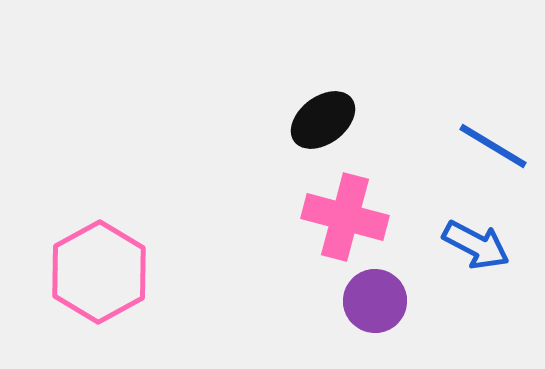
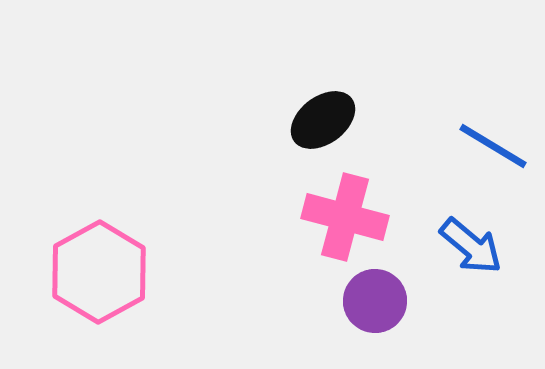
blue arrow: moved 5 px left, 1 px down; rotated 12 degrees clockwise
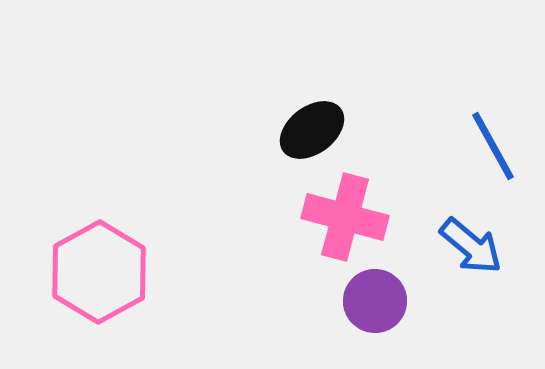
black ellipse: moved 11 px left, 10 px down
blue line: rotated 30 degrees clockwise
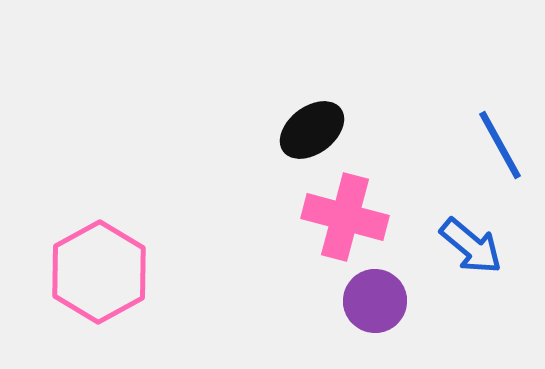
blue line: moved 7 px right, 1 px up
